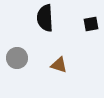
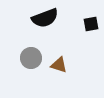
black semicircle: rotated 108 degrees counterclockwise
gray circle: moved 14 px right
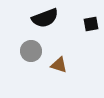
gray circle: moved 7 px up
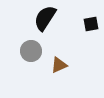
black semicircle: rotated 144 degrees clockwise
brown triangle: rotated 42 degrees counterclockwise
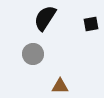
gray circle: moved 2 px right, 3 px down
brown triangle: moved 1 px right, 21 px down; rotated 24 degrees clockwise
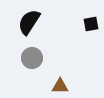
black semicircle: moved 16 px left, 4 px down
gray circle: moved 1 px left, 4 px down
